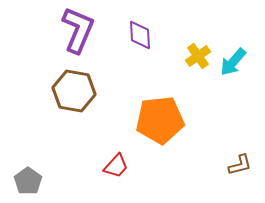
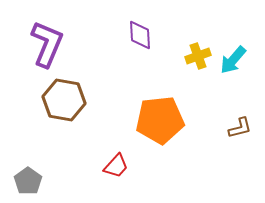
purple L-shape: moved 31 px left, 14 px down
yellow cross: rotated 15 degrees clockwise
cyan arrow: moved 2 px up
brown hexagon: moved 10 px left, 9 px down
brown L-shape: moved 37 px up
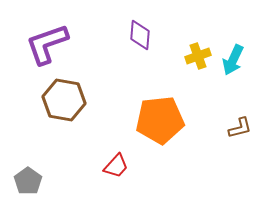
purple diamond: rotated 8 degrees clockwise
purple L-shape: rotated 132 degrees counterclockwise
cyan arrow: rotated 16 degrees counterclockwise
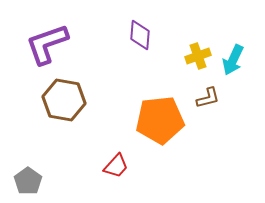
brown L-shape: moved 32 px left, 30 px up
